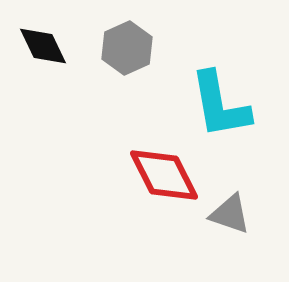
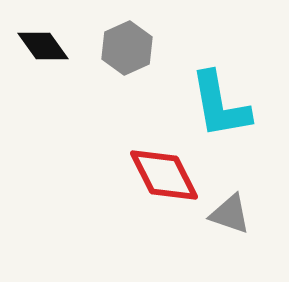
black diamond: rotated 10 degrees counterclockwise
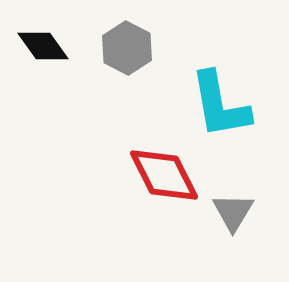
gray hexagon: rotated 9 degrees counterclockwise
gray triangle: moved 3 px right, 2 px up; rotated 42 degrees clockwise
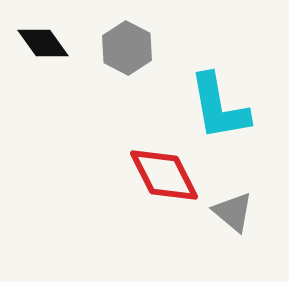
black diamond: moved 3 px up
cyan L-shape: moved 1 px left, 2 px down
gray triangle: rotated 21 degrees counterclockwise
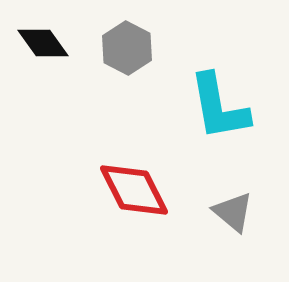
red diamond: moved 30 px left, 15 px down
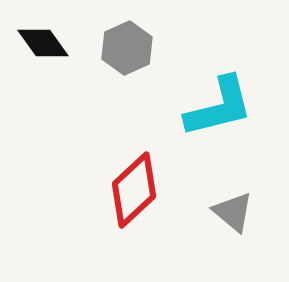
gray hexagon: rotated 9 degrees clockwise
cyan L-shape: rotated 94 degrees counterclockwise
red diamond: rotated 74 degrees clockwise
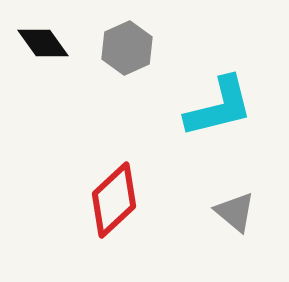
red diamond: moved 20 px left, 10 px down
gray triangle: moved 2 px right
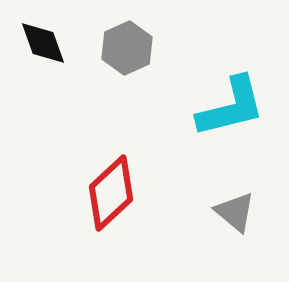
black diamond: rotated 16 degrees clockwise
cyan L-shape: moved 12 px right
red diamond: moved 3 px left, 7 px up
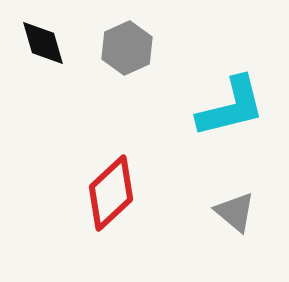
black diamond: rotated 4 degrees clockwise
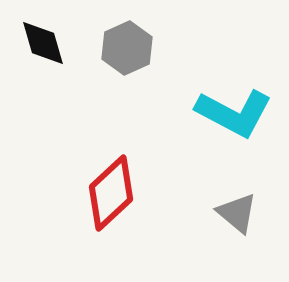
cyan L-shape: moved 3 px right, 6 px down; rotated 42 degrees clockwise
gray triangle: moved 2 px right, 1 px down
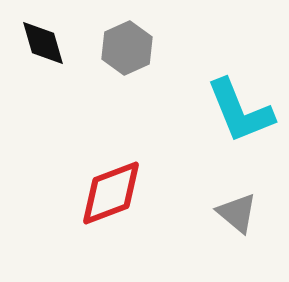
cyan L-shape: moved 6 px right, 2 px up; rotated 40 degrees clockwise
red diamond: rotated 22 degrees clockwise
